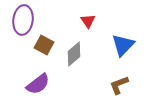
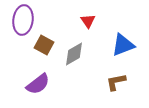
blue triangle: rotated 25 degrees clockwise
gray diamond: rotated 10 degrees clockwise
brown L-shape: moved 3 px left, 3 px up; rotated 10 degrees clockwise
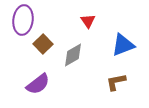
brown square: moved 1 px left, 1 px up; rotated 18 degrees clockwise
gray diamond: moved 1 px left, 1 px down
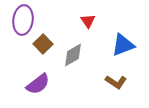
brown L-shape: rotated 135 degrees counterclockwise
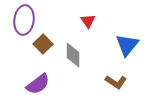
purple ellipse: moved 1 px right
blue triangle: moved 4 px right; rotated 30 degrees counterclockwise
gray diamond: rotated 60 degrees counterclockwise
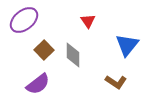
purple ellipse: rotated 44 degrees clockwise
brown square: moved 1 px right, 6 px down
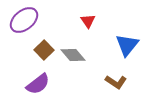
gray diamond: rotated 40 degrees counterclockwise
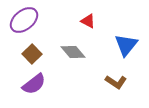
red triangle: rotated 28 degrees counterclockwise
blue triangle: moved 1 px left
brown square: moved 12 px left, 4 px down
gray diamond: moved 3 px up
purple semicircle: moved 4 px left
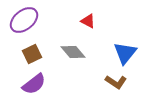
blue triangle: moved 1 px left, 8 px down
brown square: rotated 18 degrees clockwise
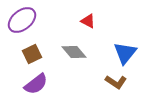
purple ellipse: moved 2 px left
gray diamond: moved 1 px right
purple semicircle: moved 2 px right
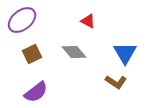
blue triangle: rotated 10 degrees counterclockwise
purple semicircle: moved 8 px down
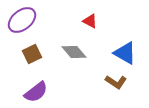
red triangle: moved 2 px right
blue triangle: rotated 30 degrees counterclockwise
